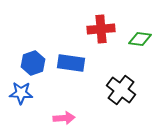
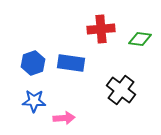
blue star: moved 13 px right, 8 px down
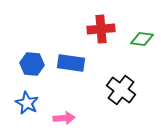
green diamond: moved 2 px right
blue hexagon: moved 1 px left, 1 px down; rotated 25 degrees clockwise
blue star: moved 7 px left, 2 px down; rotated 25 degrees clockwise
